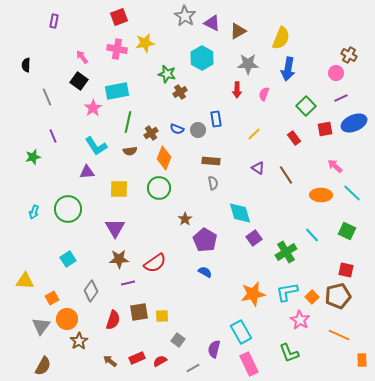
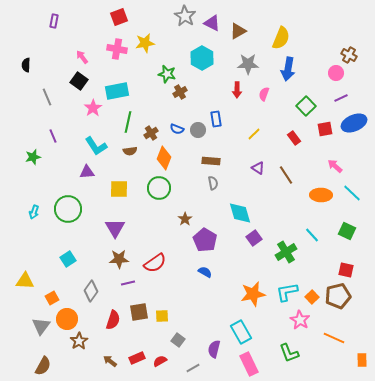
orange line at (339, 335): moved 5 px left, 3 px down
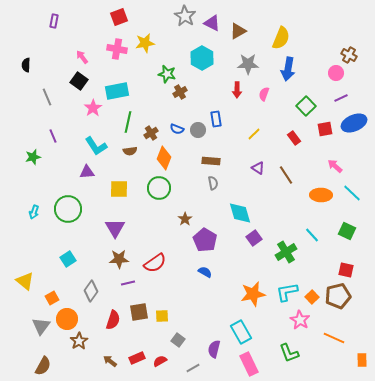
yellow triangle at (25, 281): rotated 36 degrees clockwise
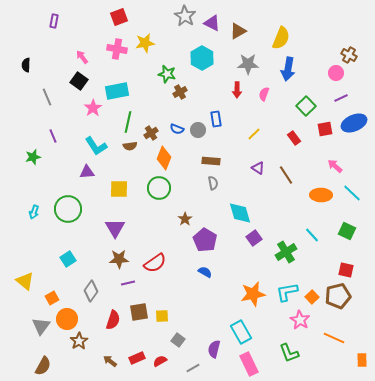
brown semicircle at (130, 151): moved 5 px up
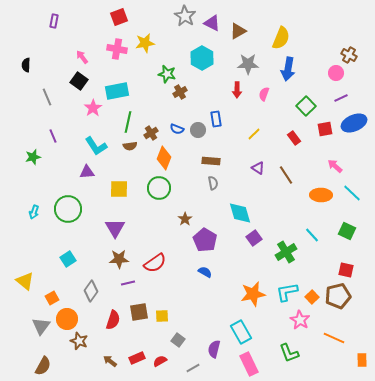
brown star at (79, 341): rotated 18 degrees counterclockwise
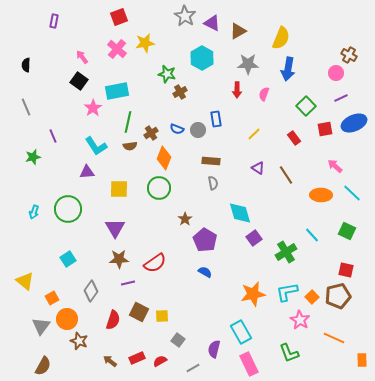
pink cross at (117, 49): rotated 30 degrees clockwise
gray line at (47, 97): moved 21 px left, 10 px down
brown square at (139, 312): rotated 36 degrees clockwise
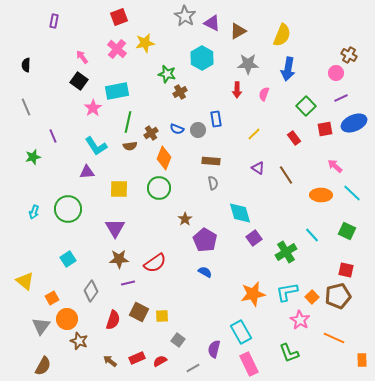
yellow semicircle at (281, 38): moved 1 px right, 3 px up
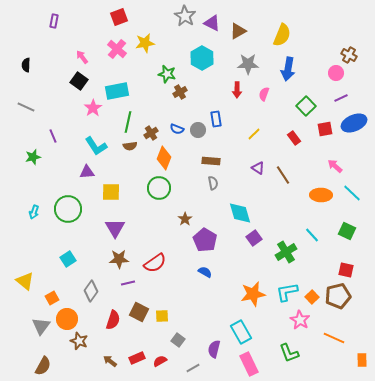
gray line at (26, 107): rotated 42 degrees counterclockwise
brown line at (286, 175): moved 3 px left
yellow square at (119, 189): moved 8 px left, 3 px down
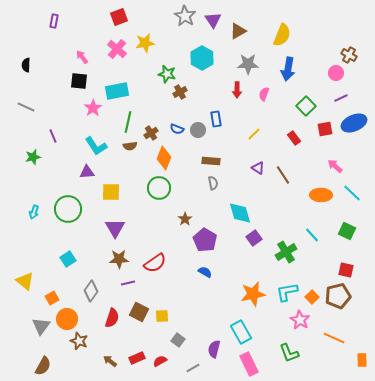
purple triangle at (212, 23): moved 1 px right, 3 px up; rotated 30 degrees clockwise
black square at (79, 81): rotated 30 degrees counterclockwise
red semicircle at (113, 320): moved 1 px left, 2 px up
